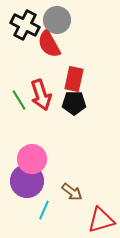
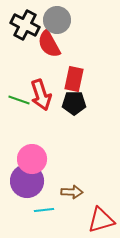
green line: rotated 40 degrees counterclockwise
brown arrow: rotated 35 degrees counterclockwise
cyan line: rotated 60 degrees clockwise
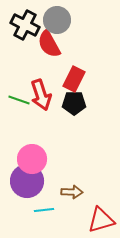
red rectangle: rotated 15 degrees clockwise
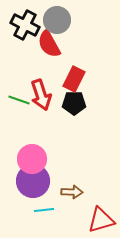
purple circle: moved 6 px right
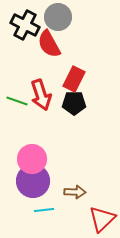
gray circle: moved 1 px right, 3 px up
green line: moved 2 px left, 1 px down
brown arrow: moved 3 px right
red triangle: moved 1 px right, 1 px up; rotated 28 degrees counterclockwise
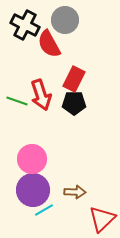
gray circle: moved 7 px right, 3 px down
purple circle: moved 9 px down
cyan line: rotated 24 degrees counterclockwise
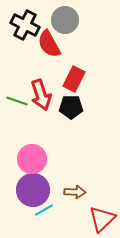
black pentagon: moved 3 px left, 4 px down
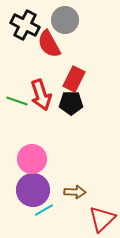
black pentagon: moved 4 px up
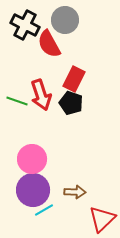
black pentagon: rotated 20 degrees clockwise
